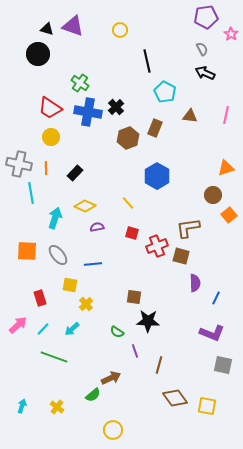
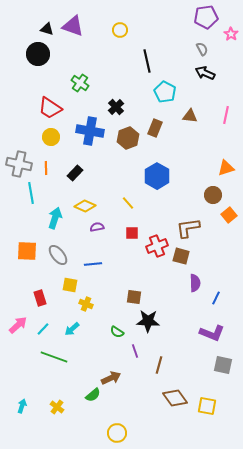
blue cross at (88, 112): moved 2 px right, 19 px down
red square at (132, 233): rotated 16 degrees counterclockwise
yellow cross at (86, 304): rotated 24 degrees counterclockwise
yellow circle at (113, 430): moved 4 px right, 3 px down
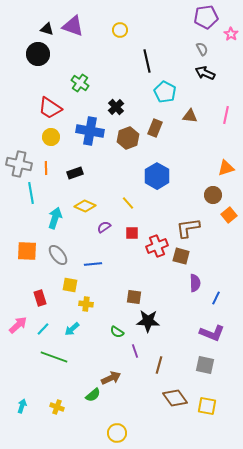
black rectangle at (75, 173): rotated 28 degrees clockwise
purple semicircle at (97, 227): moved 7 px right; rotated 24 degrees counterclockwise
yellow cross at (86, 304): rotated 16 degrees counterclockwise
gray square at (223, 365): moved 18 px left
yellow cross at (57, 407): rotated 16 degrees counterclockwise
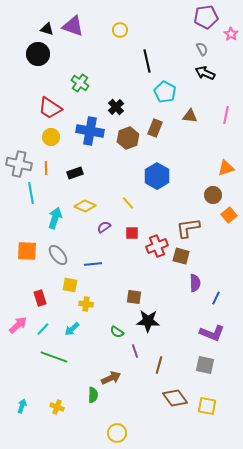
green semicircle at (93, 395): rotated 49 degrees counterclockwise
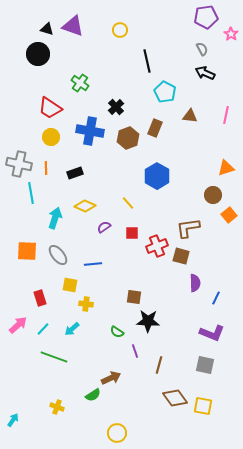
green semicircle at (93, 395): rotated 56 degrees clockwise
cyan arrow at (22, 406): moved 9 px left, 14 px down; rotated 16 degrees clockwise
yellow square at (207, 406): moved 4 px left
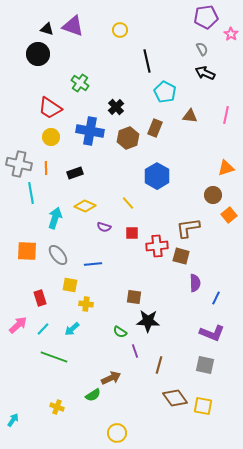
purple semicircle at (104, 227): rotated 128 degrees counterclockwise
red cross at (157, 246): rotated 15 degrees clockwise
green semicircle at (117, 332): moved 3 px right
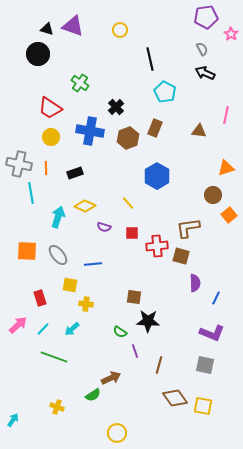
black line at (147, 61): moved 3 px right, 2 px up
brown triangle at (190, 116): moved 9 px right, 15 px down
cyan arrow at (55, 218): moved 3 px right, 1 px up
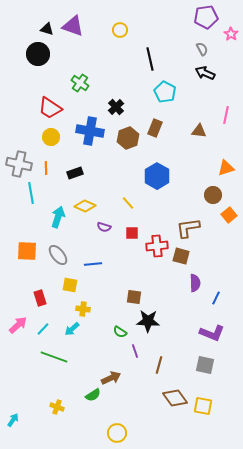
yellow cross at (86, 304): moved 3 px left, 5 px down
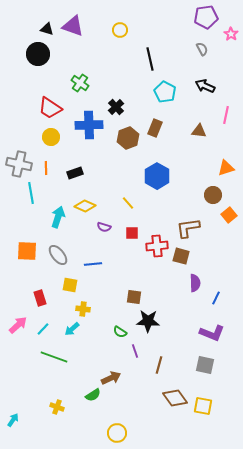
black arrow at (205, 73): moved 13 px down
blue cross at (90, 131): moved 1 px left, 6 px up; rotated 12 degrees counterclockwise
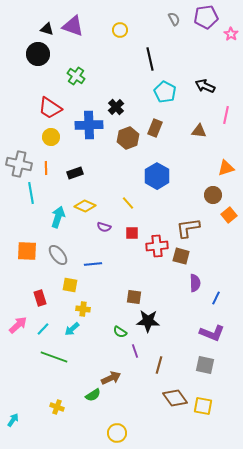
gray semicircle at (202, 49): moved 28 px left, 30 px up
green cross at (80, 83): moved 4 px left, 7 px up
